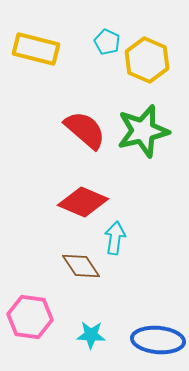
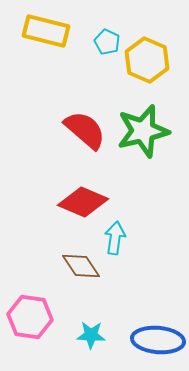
yellow rectangle: moved 10 px right, 18 px up
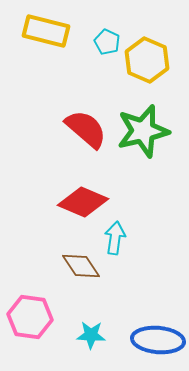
red semicircle: moved 1 px right, 1 px up
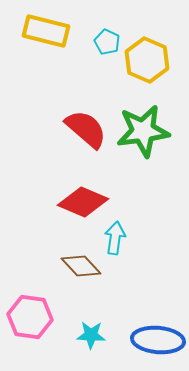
green star: rotated 6 degrees clockwise
brown diamond: rotated 9 degrees counterclockwise
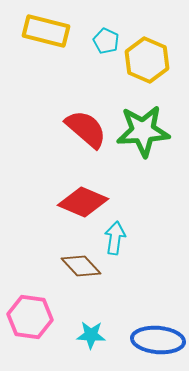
cyan pentagon: moved 1 px left, 1 px up
green star: rotated 4 degrees clockwise
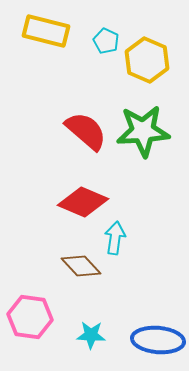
red semicircle: moved 2 px down
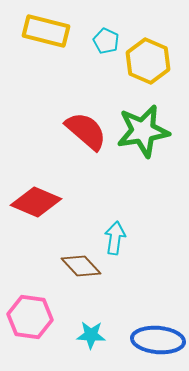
yellow hexagon: moved 1 px right, 1 px down
green star: rotated 6 degrees counterclockwise
red diamond: moved 47 px left
